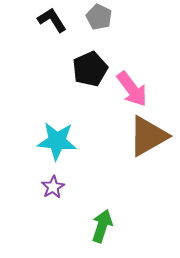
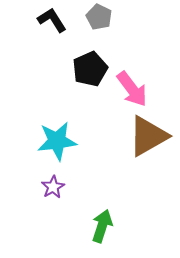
cyan star: rotated 12 degrees counterclockwise
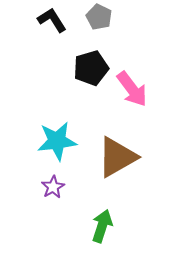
black pentagon: moved 1 px right, 1 px up; rotated 8 degrees clockwise
brown triangle: moved 31 px left, 21 px down
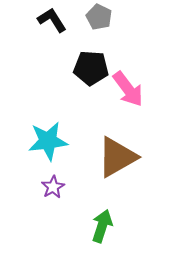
black pentagon: rotated 20 degrees clockwise
pink arrow: moved 4 px left
cyan star: moved 9 px left
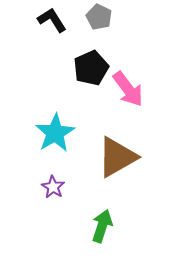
black pentagon: rotated 28 degrees counterclockwise
cyan star: moved 7 px right, 8 px up; rotated 24 degrees counterclockwise
purple star: rotated 10 degrees counterclockwise
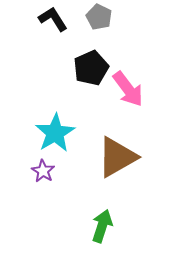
black L-shape: moved 1 px right, 1 px up
purple star: moved 10 px left, 16 px up
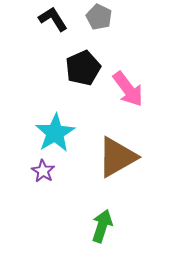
black pentagon: moved 8 px left
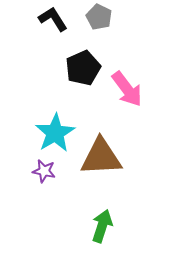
pink arrow: moved 1 px left
brown triangle: moved 16 px left; rotated 27 degrees clockwise
purple star: moved 1 px right; rotated 20 degrees counterclockwise
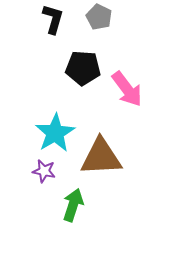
black L-shape: rotated 48 degrees clockwise
black pentagon: rotated 28 degrees clockwise
green arrow: moved 29 px left, 21 px up
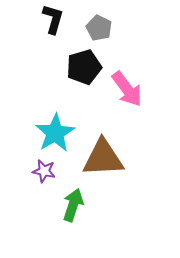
gray pentagon: moved 11 px down
black pentagon: moved 1 px right, 1 px up; rotated 20 degrees counterclockwise
brown triangle: moved 2 px right, 1 px down
